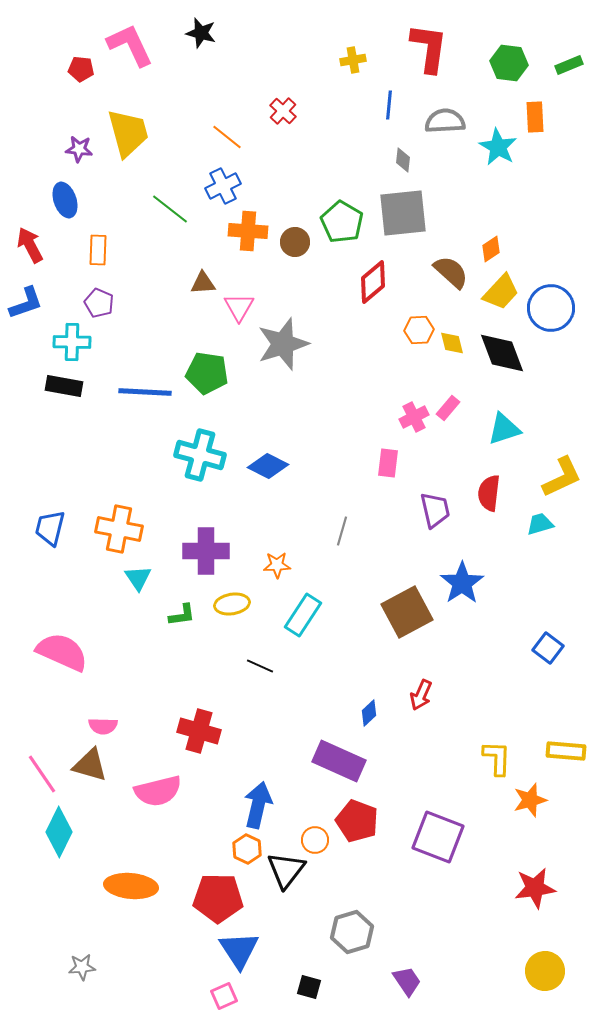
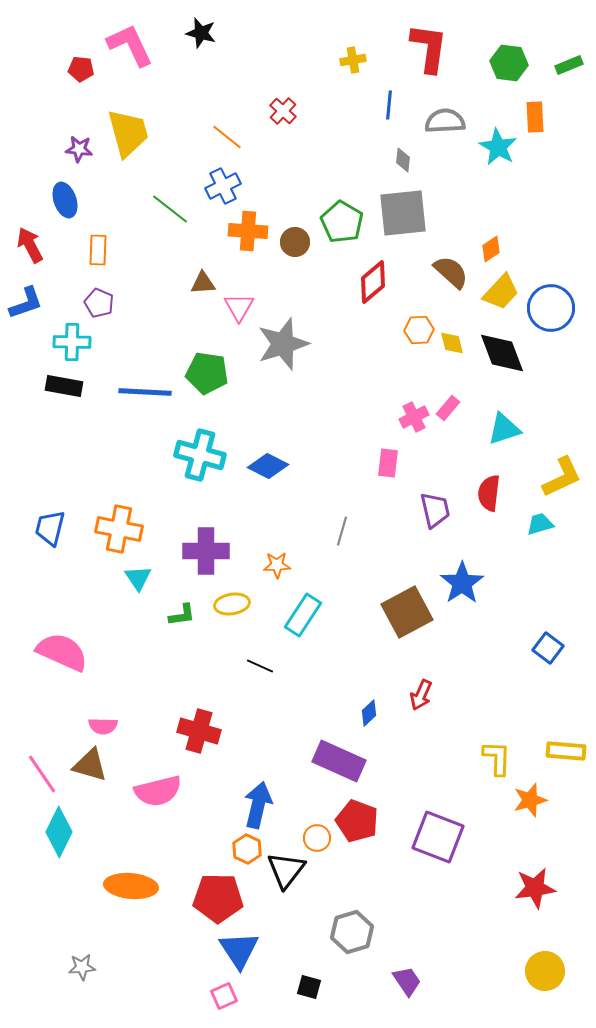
orange circle at (315, 840): moved 2 px right, 2 px up
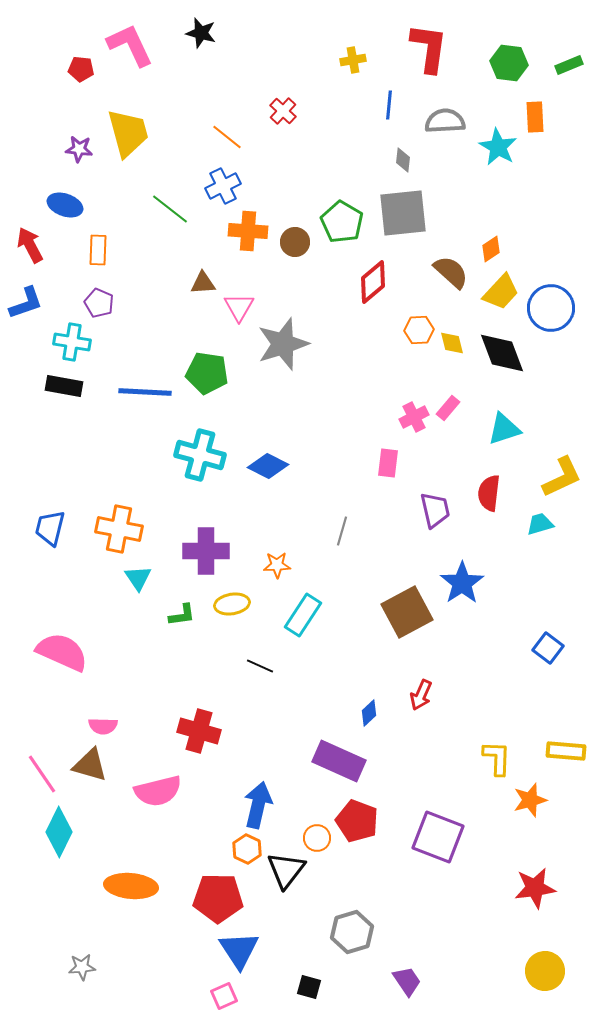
blue ellipse at (65, 200): moved 5 px down; rotated 52 degrees counterclockwise
cyan cross at (72, 342): rotated 9 degrees clockwise
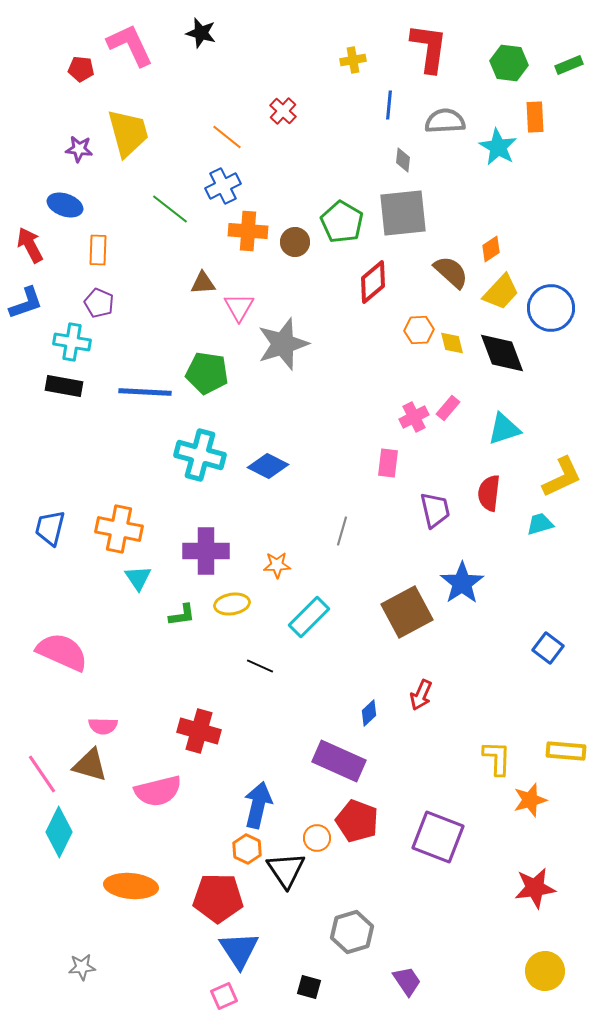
cyan rectangle at (303, 615): moved 6 px right, 2 px down; rotated 12 degrees clockwise
black triangle at (286, 870): rotated 12 degrees counterclockwise
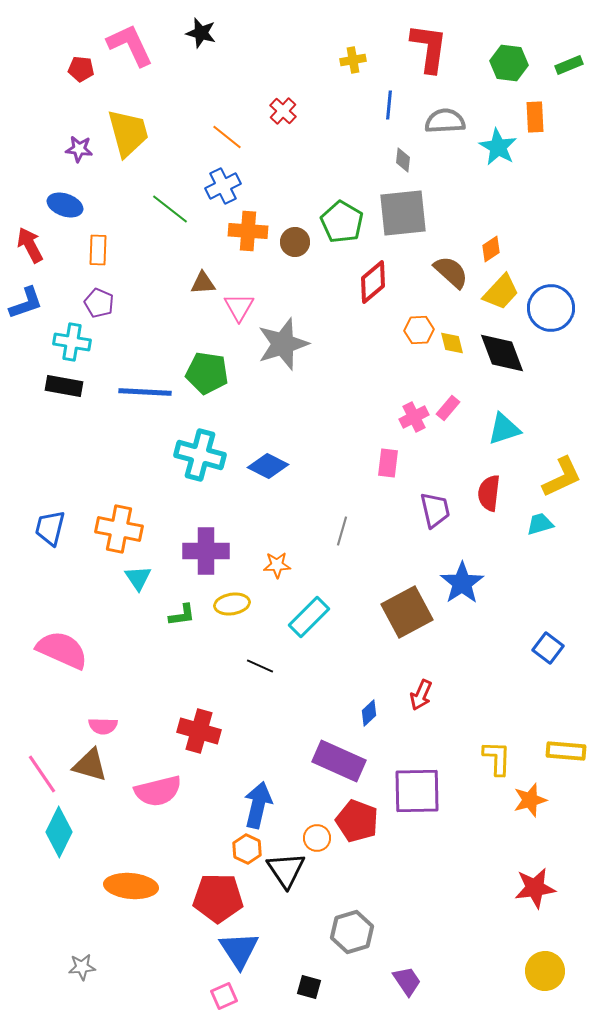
pink semicircle at (62, 652): moved 2 px up
purple square at (438, 837): moved 21 px left, 46 px up; rotated 22 degrees counterclockwise
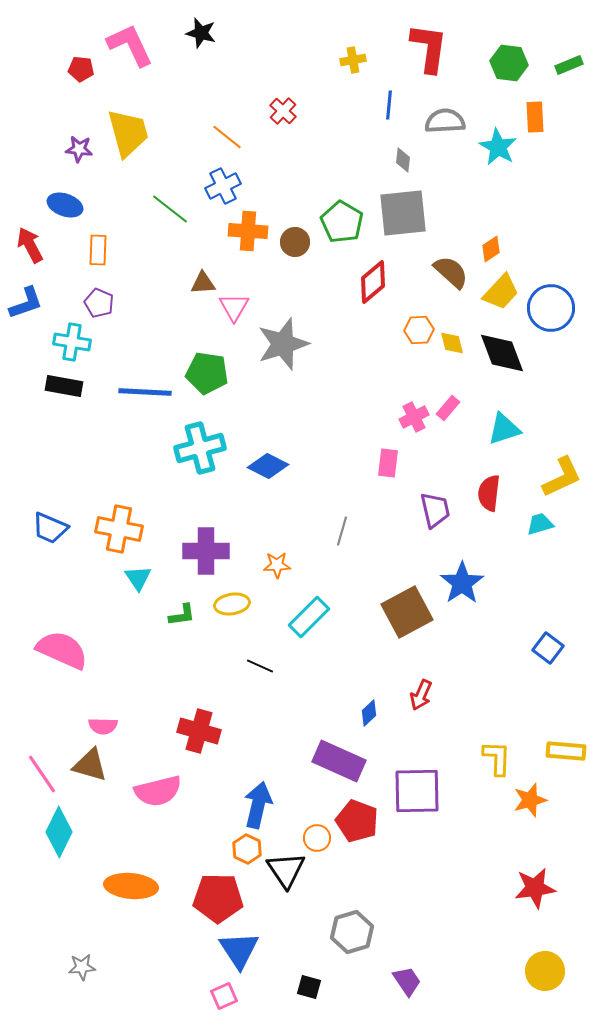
pink triangle at (239, 307): moved 5 px left
cyan cross at (200, 455): moved 7 px up; rotated 30 degrees counterclockwise
blue trapezoid at (50, 528): rotated 81 degrees counterclockwise
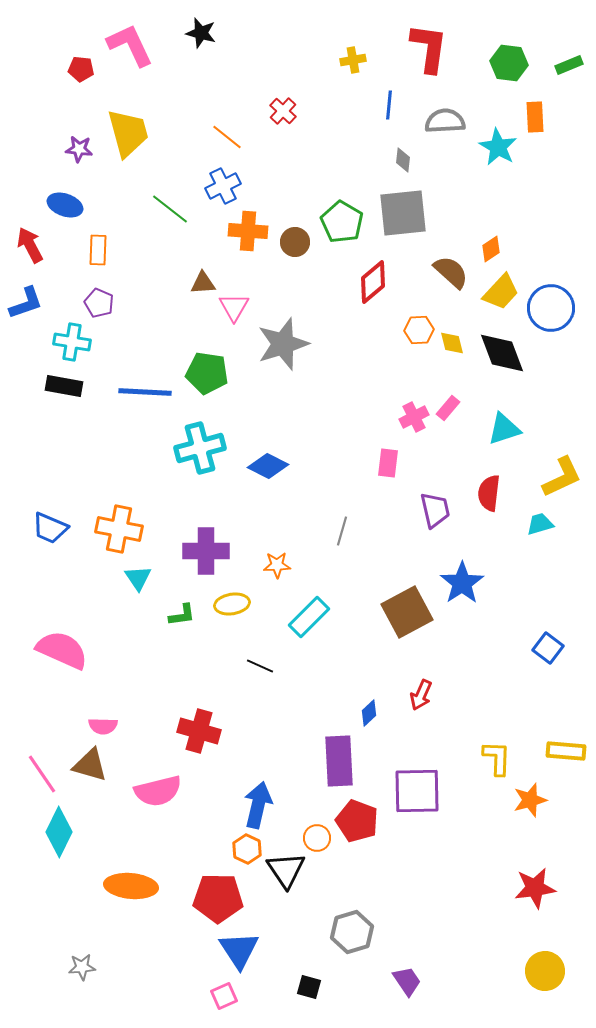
purple rectangle at (339, 761): rotated 63 degrees clockwise
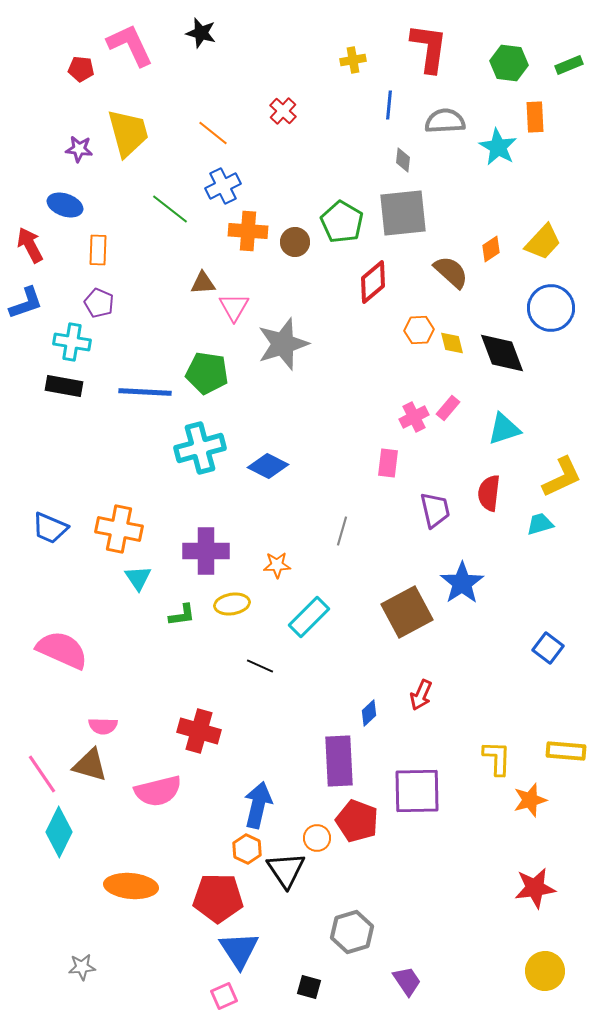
orange line at (227, 137): moved 14 px left, 4 px up
yellow trapezoid at (501, 292): moved 42 px right, 50 px up
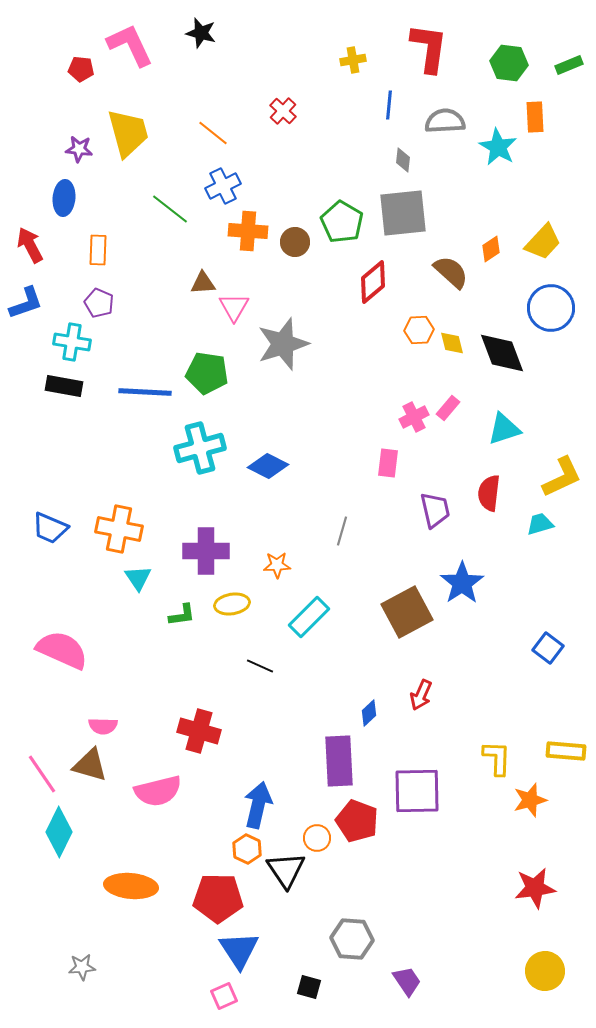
blue ellipse at (65, 205): moved 1 px left, 7 px up; rotated 76 degrees clockwise
gray hexagon at (352, 932): moved 7 px down; rotated 21 degrees clockwise
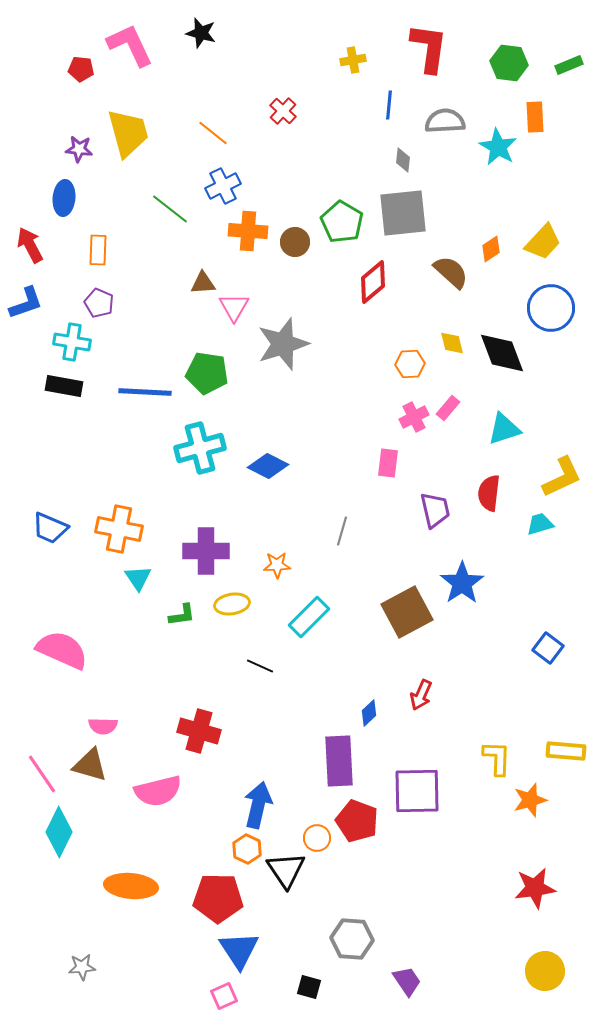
orange hexagon at (419, 330): moved 9 px left, 34 px down
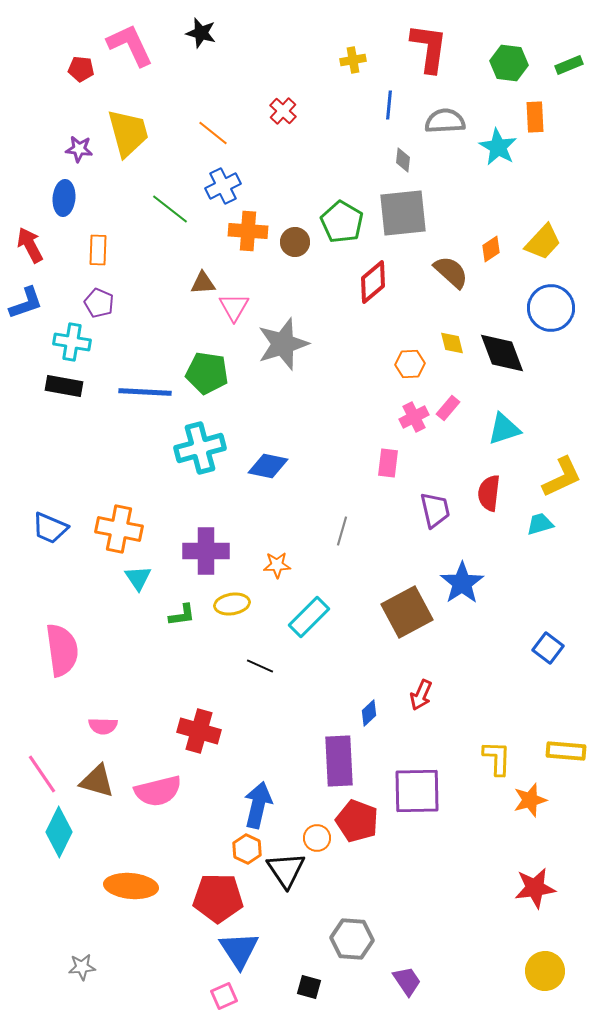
blue diamond at (268, 466): rotated 15 degrees counterclockwise
pink semicircle at (62, 650): rotated 58 degrees clockwise
brown triangle at (90, 765): moved 7 px right, 16 px down
